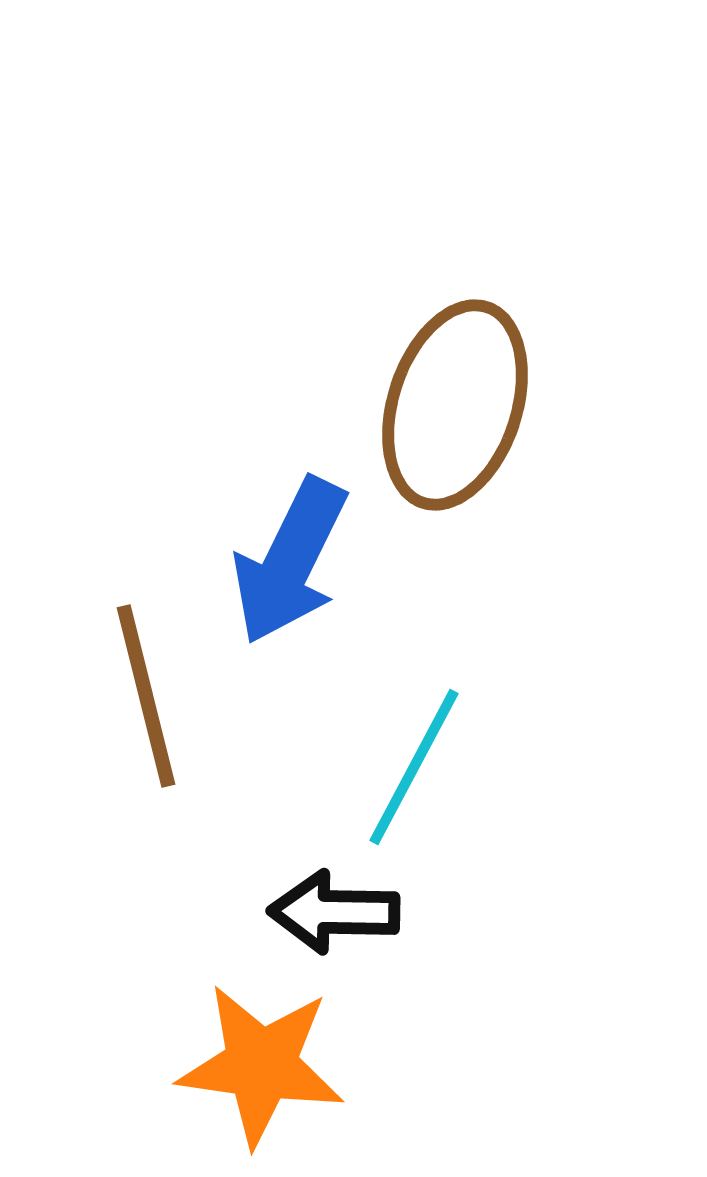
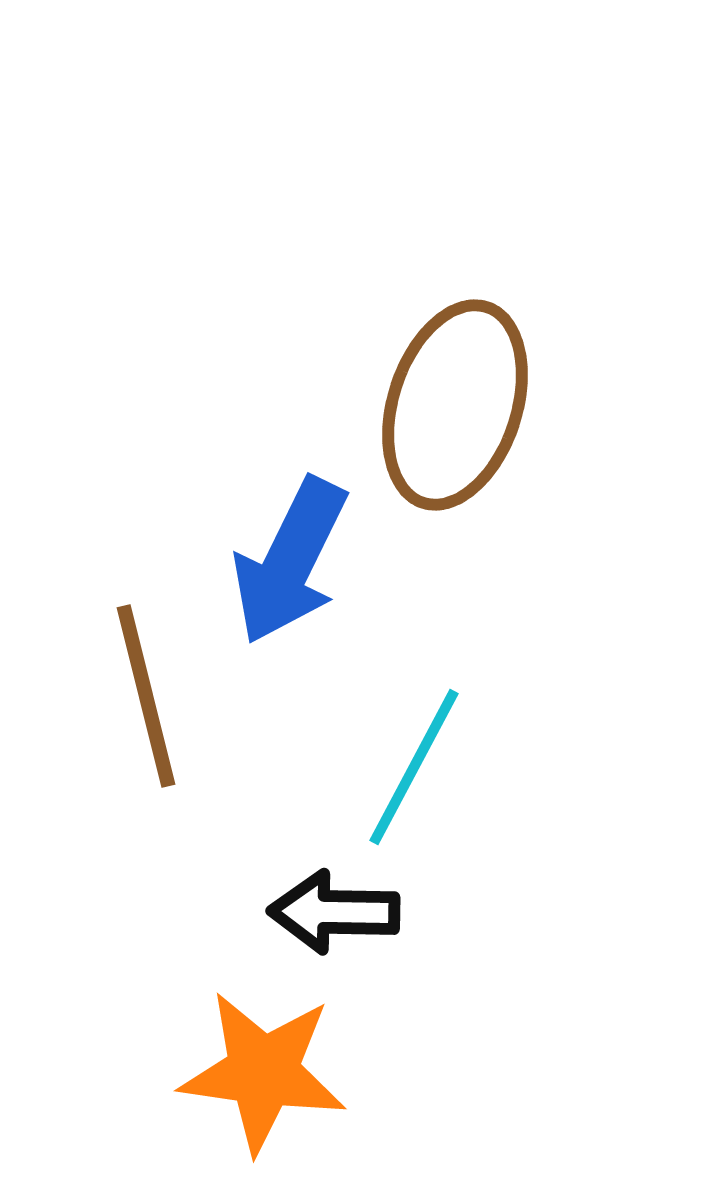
orange star: moved 2 px right, 7 px down
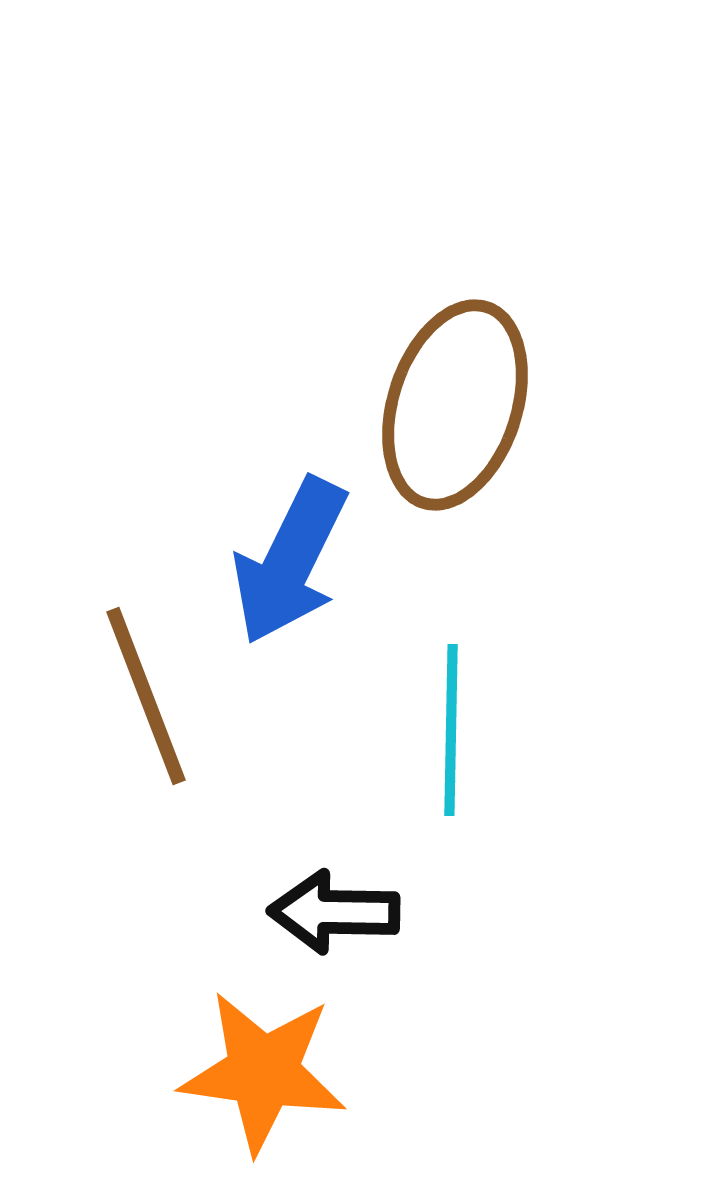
brown line: rotated 7 degrees counterclockwise
cyan line: moved 37 px right, 37 px up; rotated 27 degrees counterclockwise
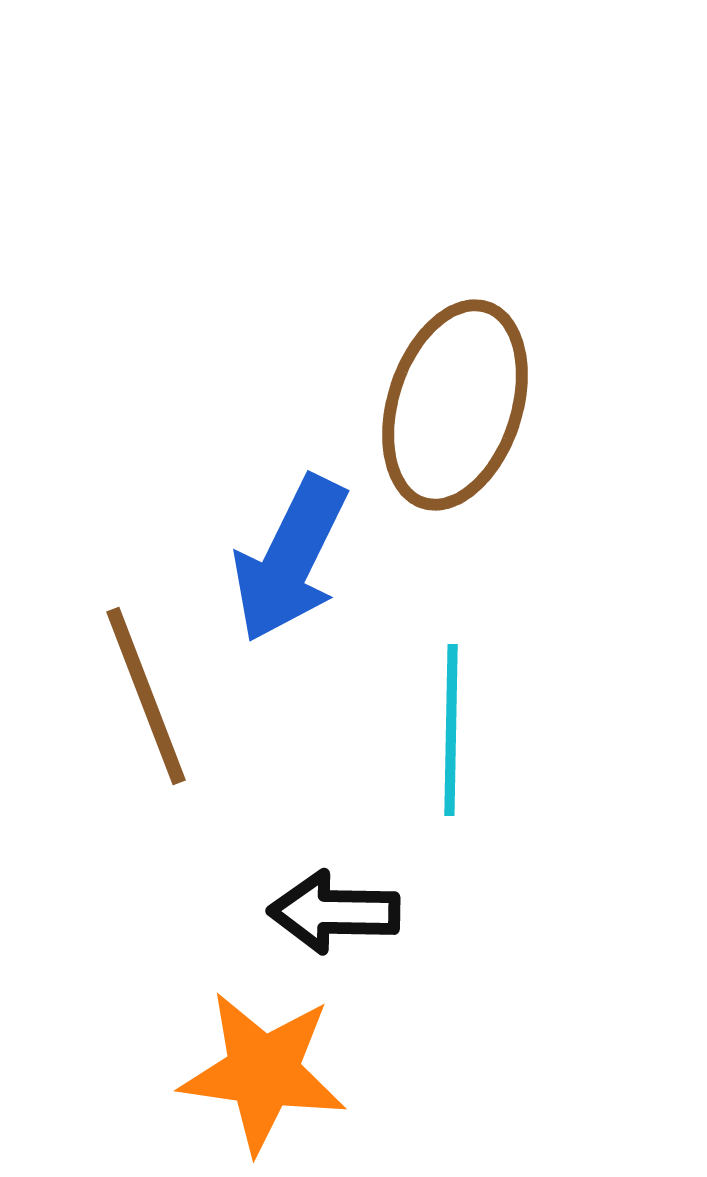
blue arrow: moved 2 px up
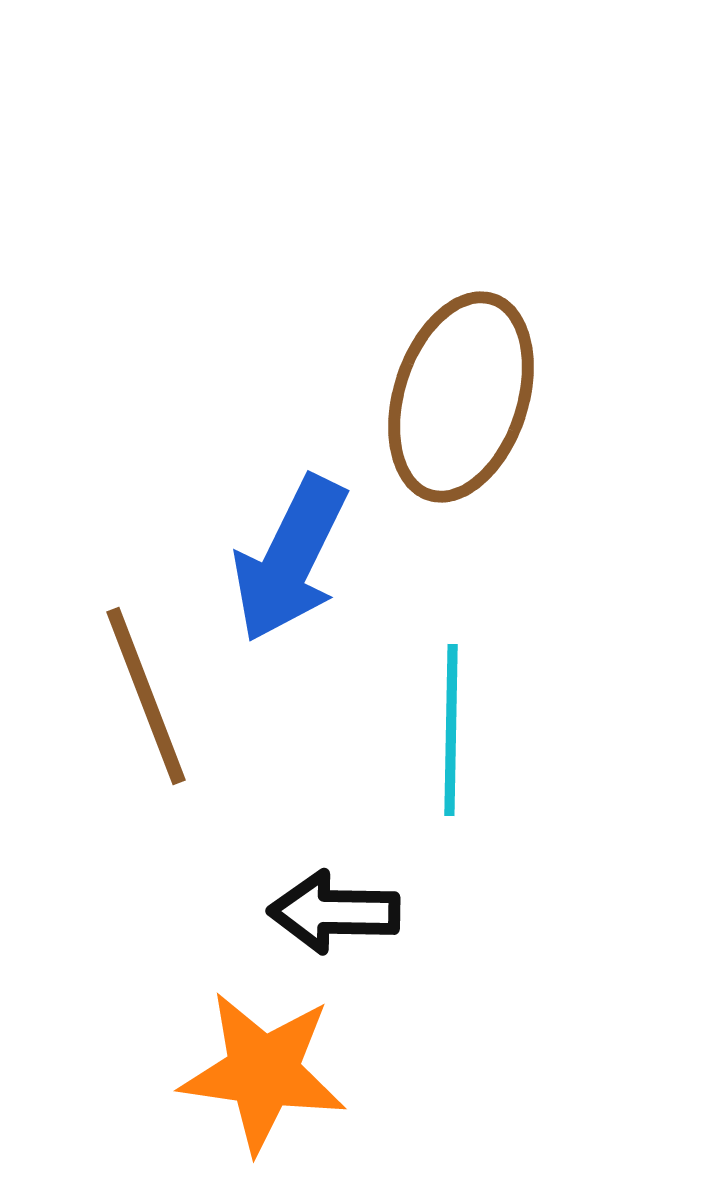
brown ellipse: moved 6 px right, 8 px up
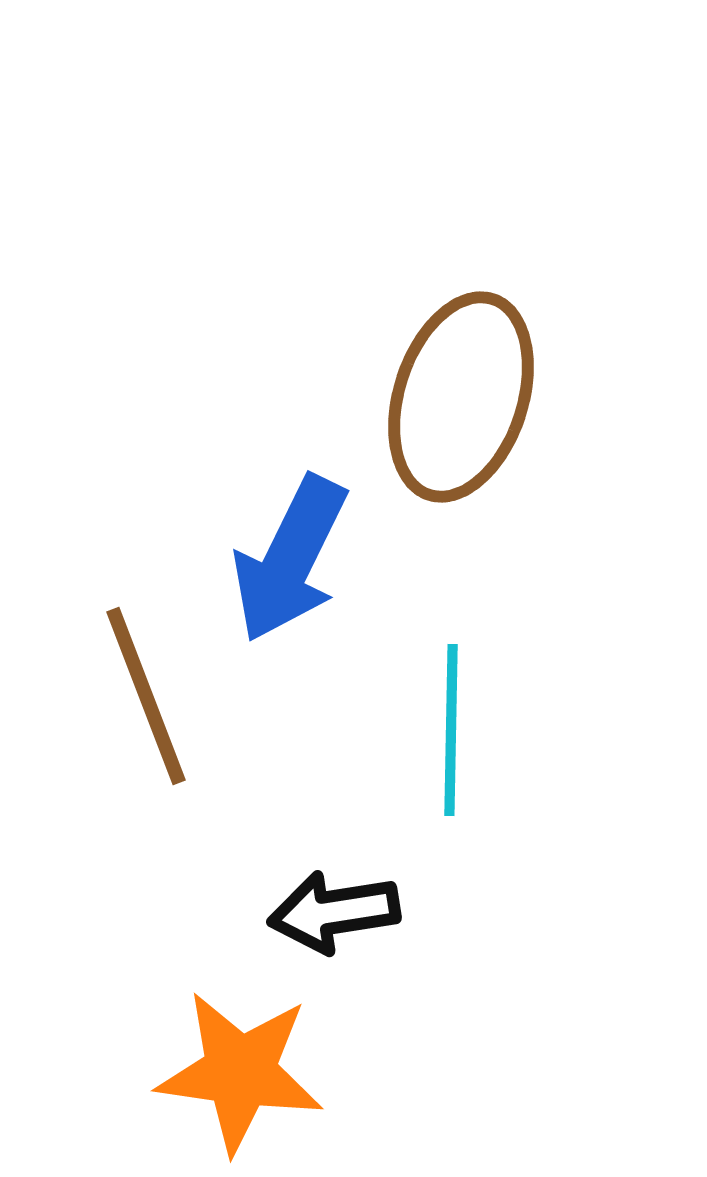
black arrow: rotated 10 degrees counterclockwise
orange star: moved 23 px left
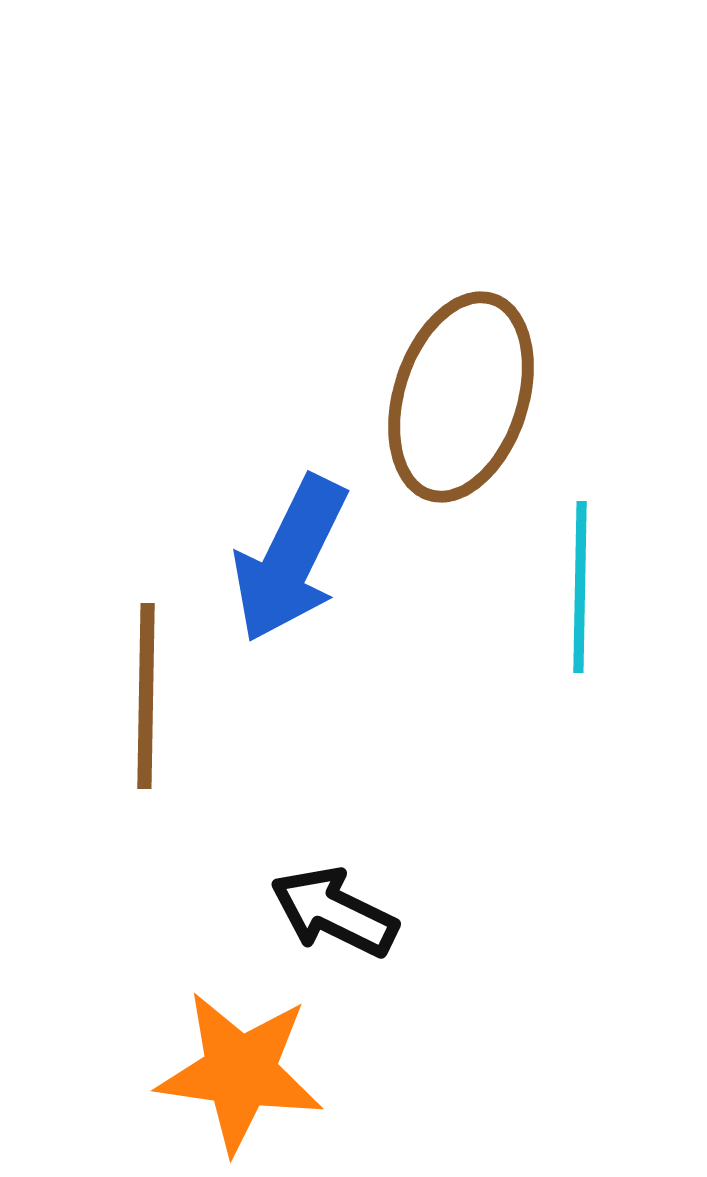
brown line: rotated 22 degrees clockwise
cyan line: moved 129 px right, 143 px up
black arrow: rotated 35 degrees clockwise
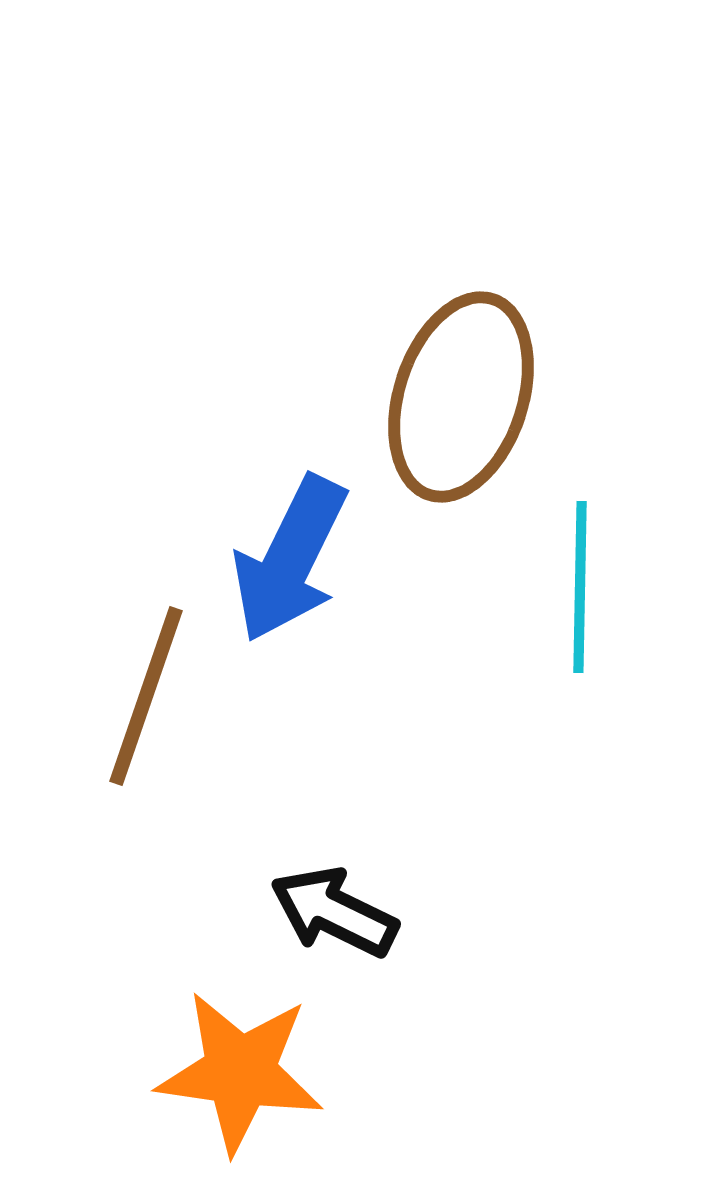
brown line: rotated 18 degrees clockwise
